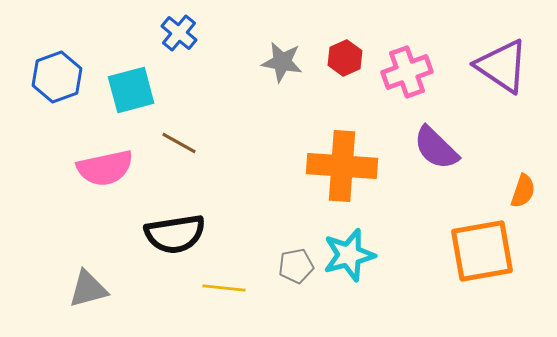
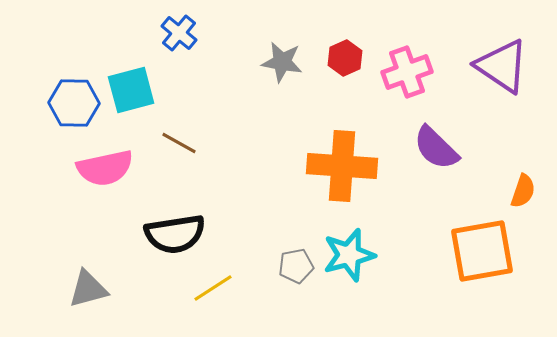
blue hexagon: moved 17 px right, 26 px down; rotated 21 degrees clockwise
yellow line: moved 11 px left; rotated 39 degrees counterclockwise
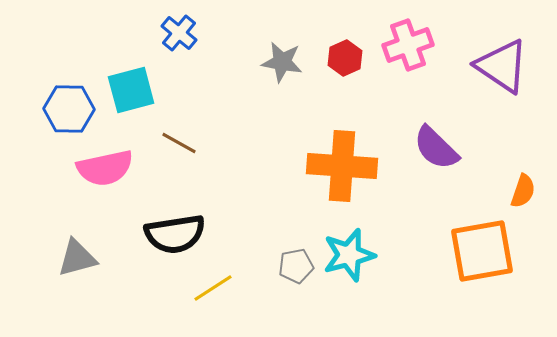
pink cross: moved 1 px right, 27 px up
blue hexagon: moved 5 px left, 6 px down
gray triangle: moved 11 px left, 31 px up
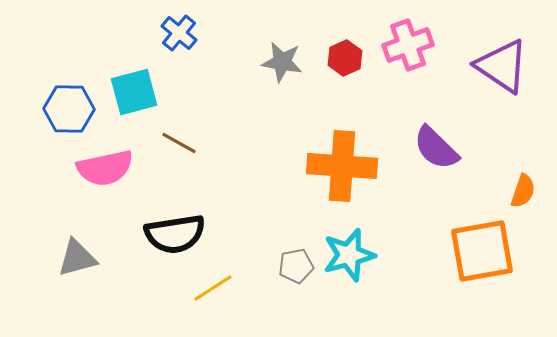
cyan square: moved 3 px right, 2 px down
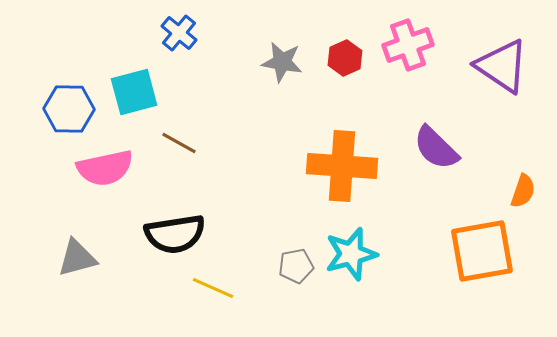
cyan star: moved 2 px right, 1 px up
yellow line: rotated 57 degrees clockwise
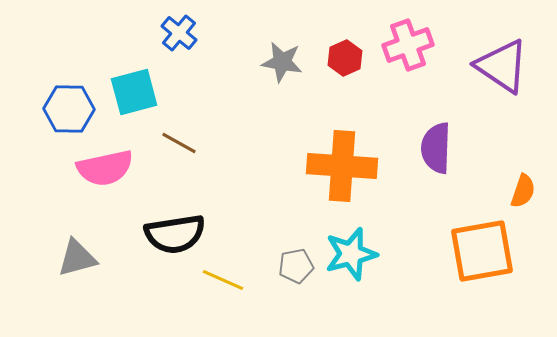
purple semicircle: rotated 48 degrees clockwise
yellow line: moved 10 px right, 8 px up
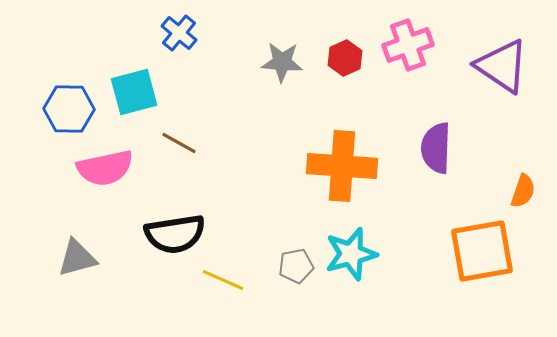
gray star: rotated 6 degrees counterclockwise
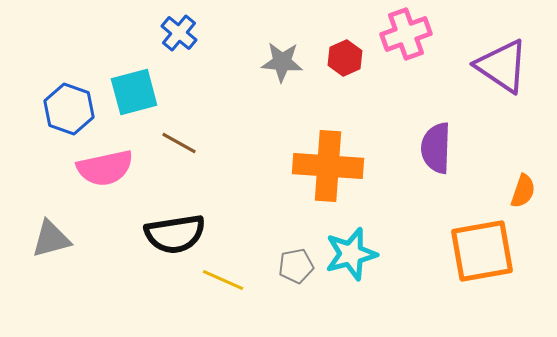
pink cross: moved 2 px left, 11 px up
blue hexagon: rotated 18 degrees clockwise
orange cross: moved 14 px left
gray triangle: moved 26 px left, 19 px up
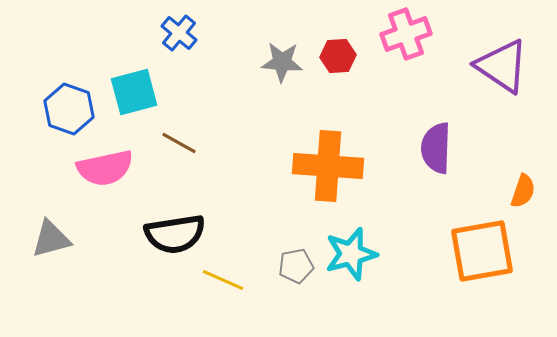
red hexagon: moved 7 px left, 2 px up; rotated 20 degrees clockwise
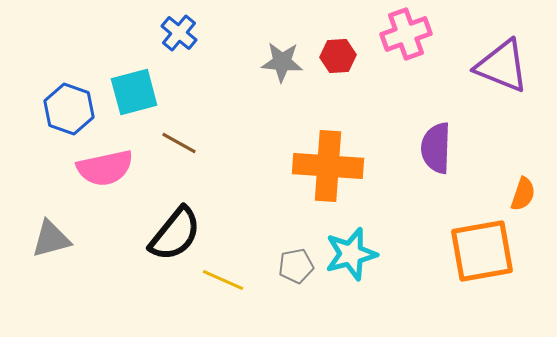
purple triangle: rotated 12 degrees counterclockwise
orange semicircle: moved 3 px down
black semicircle: rotated 42 degrees counterclockwise
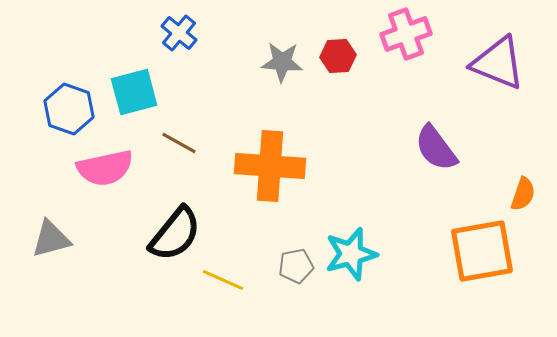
purple triangle: moved 4 px left, 3 px up
purple semicircle: rotated 39 degrees counterclockwise
orange cross: moved 58 px left
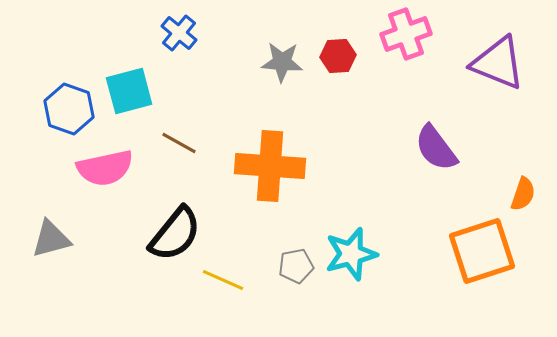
cyan square: moved 5 px left, 1 px up
orange square: rotated 8 degrees counterclockwise
